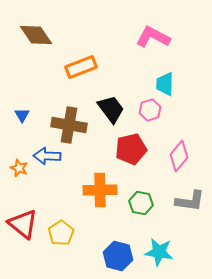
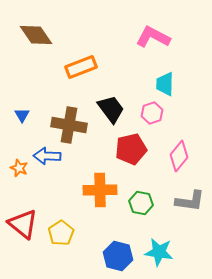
pink hexagon: moved 2 px right, 3 px down
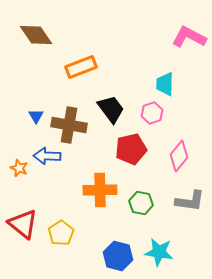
pink L-shape: moved 36 px right
blue triangle: moved 14 px right, 1 px down
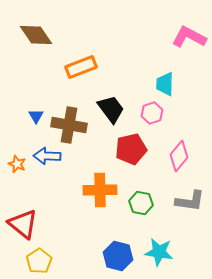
orange star: moved 2 px left, 4 px up
yellow pentagon: moved 22 px left, 28 px down
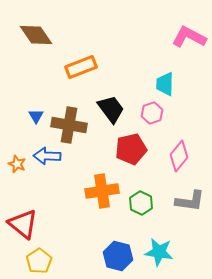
orange cross: moved 2 px right, 1 px down; rotated 8 degrees counterclockwise
green hexagon: rotated 15 degrees clockwise
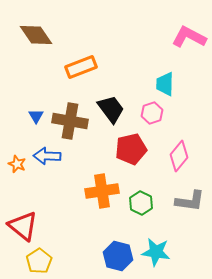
brown cross: moved 1 px right, 4 px up
red triangle: moved 2 px down
cyan star: moved 3 px left
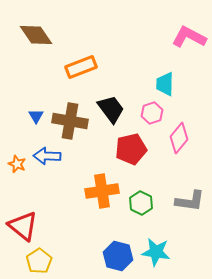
pink diamond: moved 18 px up
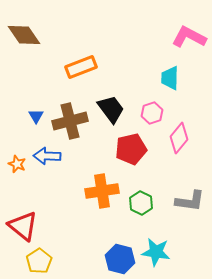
brown diamond: moved 12 px left
cyan trapezoid: moved 5 px right, 6 px up
brown cross: rotated 24 degrees counterclockwise
blue hexagon: moved 2 px right, 3 px down
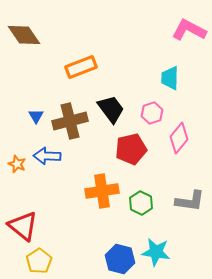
pink L-shape: moved 7 px up
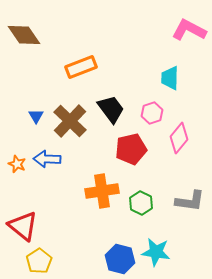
brown cross: rotated 32 degrees counterclockwise
blue arrow: moved 3 px down
